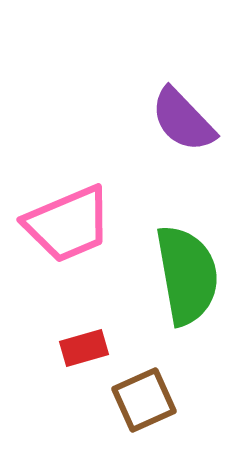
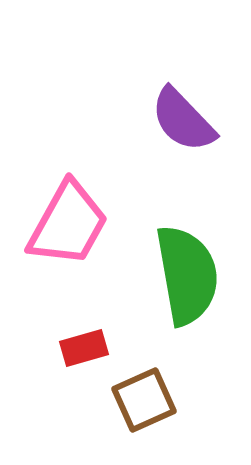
pink trapezoid: rotated 38 degrees counterclockwise
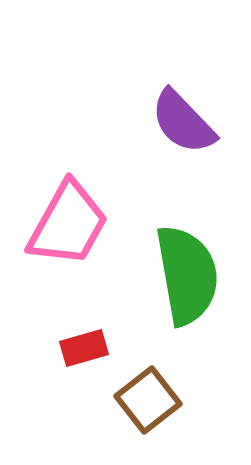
purple semicircle: moved 2 px down
brown square: moved 4 px right; rotated 14 degrees counterclockwise
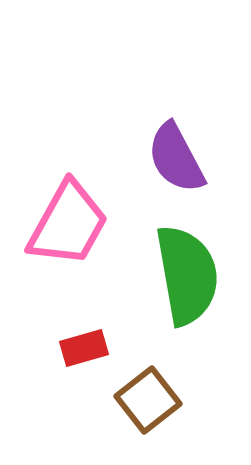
purple semicircle: moved 7 px left, 36 px down; rotated 16 degrees clockwise
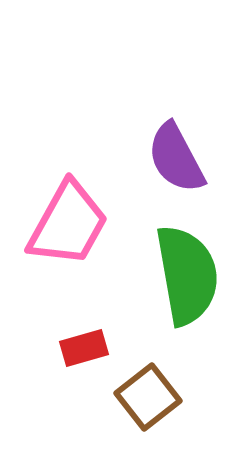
brown square: moved 3 px up
